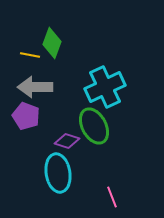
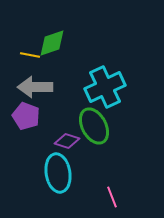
green diamond: rotated 52 degrees clockwise
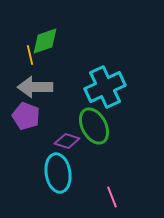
green diamond: moved 7 px left, 2 px up
yellow line: rotated 66 degrees clockwise
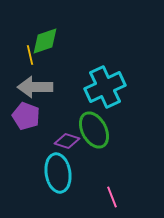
green ellipse: moved 4 px down
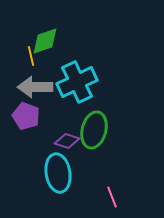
yellow line: moved 1 px right, 1 px down
cyan cross: moved 28 px left, 5 px up
green ellipse: rotated 42 degrees clockwise
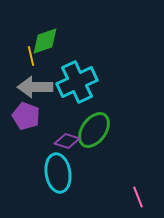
green ellipse: rotated 21 degrees clockwise
pink line: moved 26 px right
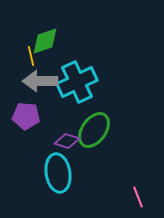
gray arrow: moved 5 px right, 6 px up
purple pentagon: rotated 16 degrees counterclockwise
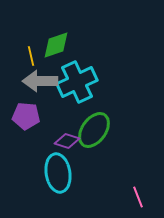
green diamond: moved 11 px right, 4 px down
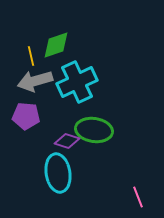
gray arrow: moved 5 px left; rotated 16 degrees counterclockwise
green ellipse: rotated 63 degrees clockwise
